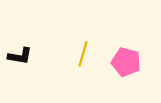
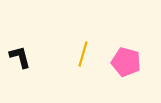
black L-shape: moved 1 px down; rotated 115 degrees counterclockwise
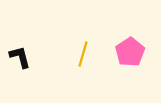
pink pentagon: moved 4 px right, 10 px up; rotated 24 degrees clockwise
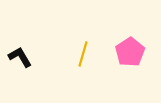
black L-shape: rotated 15 degrees counterclockwise
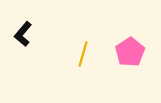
black L-shape: moved 3 px right, 23 px up; rotated 110 degrees counterclockwise
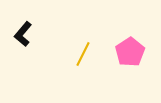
yellow line: rotated 10 degrees clockwise
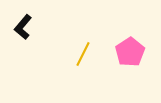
black L-shape: moved 7 px up
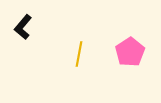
yellow line: moved 4 px left; rotated 15 degrees counterclockwise
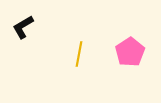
black L-shape: rotated 20 degrees clockwise
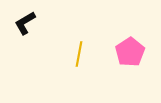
black L-shape: moved 2 px right, 4 px up
